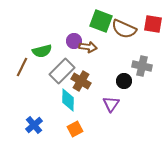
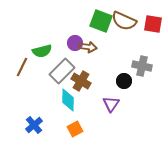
brown semicircle: moved 8 px up
purple circle: moved 1 px right, 2 px down
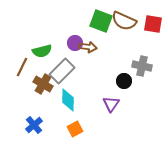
brown cross: moved 38 px left, 3 px down
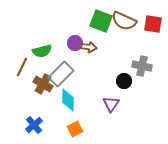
gray rectangle: moved 1 px left, 3 px down
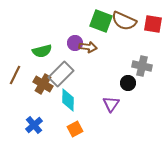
brown line: moved 7 px left, 8 px down
black circle: moved 4 px right, 2 px down
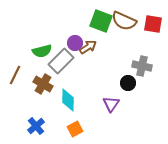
brown arrow: rotated 42 degrees counterclockwise
gray rectangle: moved 13 px up
blue cross: moved 2 px right, 1 px down
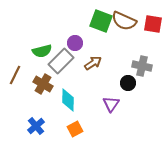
brown arrow: moved 5 px right, 16 px down
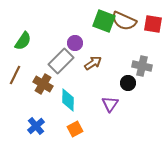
green square: moved 3 px right
green semicircle: moved 19 px left, 10 px up; rotated 42 degrees counterclockwise
purple triangle: moved 1 px left
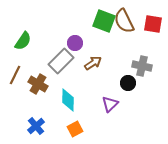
brown semicircle: rotated 40 degrees clockwise
brown cross: moved 5 px left
purple triangle: rotated 12 degrees clockwise
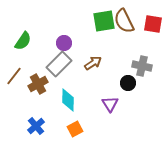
green square: rotated 30 degrees counterclockwise
purple circle: moved 11 px left
gray rectangle: moved 2 px left, 3 px down
brown line: moved 1 px left, 1 px down; rotated 12 degrees clockwise
brown cross: rotated 30 degrees clockwise
purple triangle: rotated 18 degrees counterclockwise
